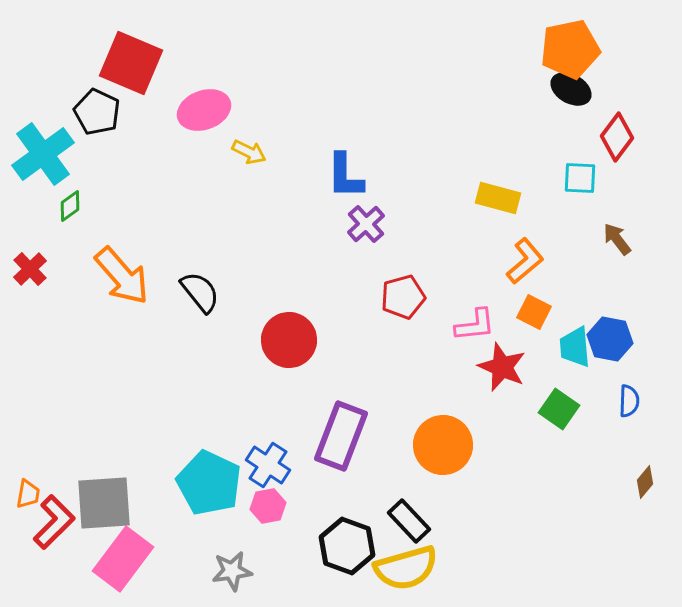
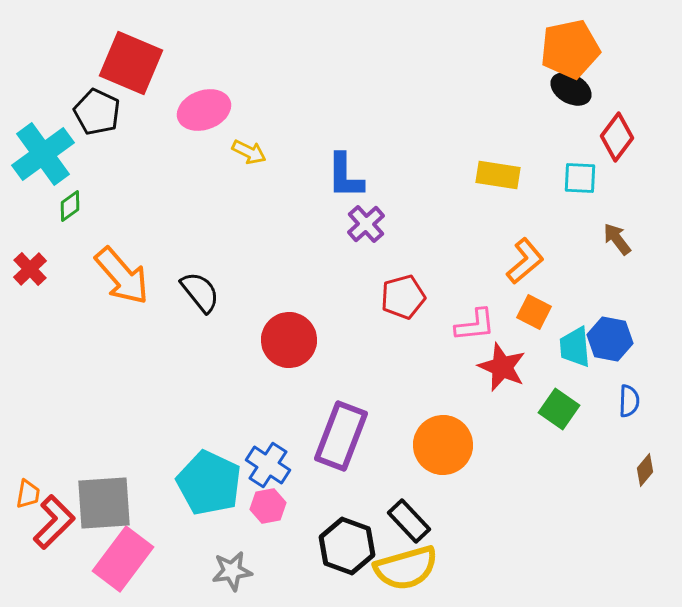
yellow rectangle at (498, 198): moved 23 px up; rotated 6 degrees counterclockwise
brown diamond at (645, 482): moved 12 px up
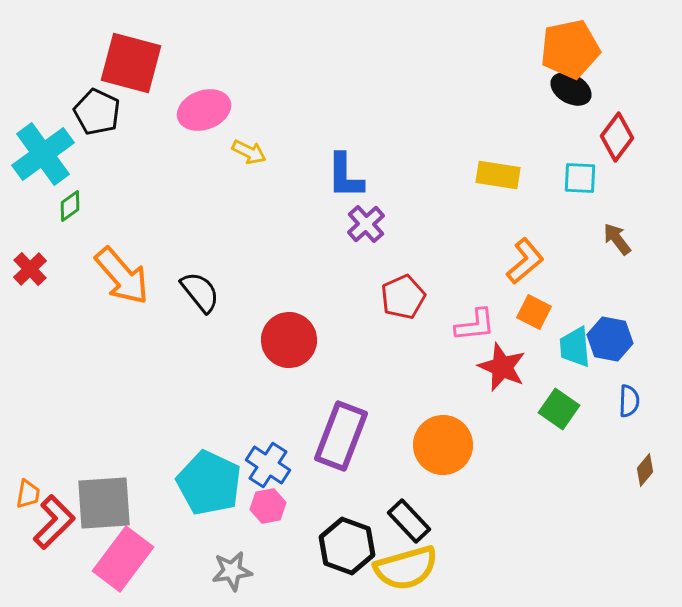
red square at (131, 63): rotated 8 degrees counterclockwise
red pentagon at (403, 297): rotated 9 degrees counterclockwise
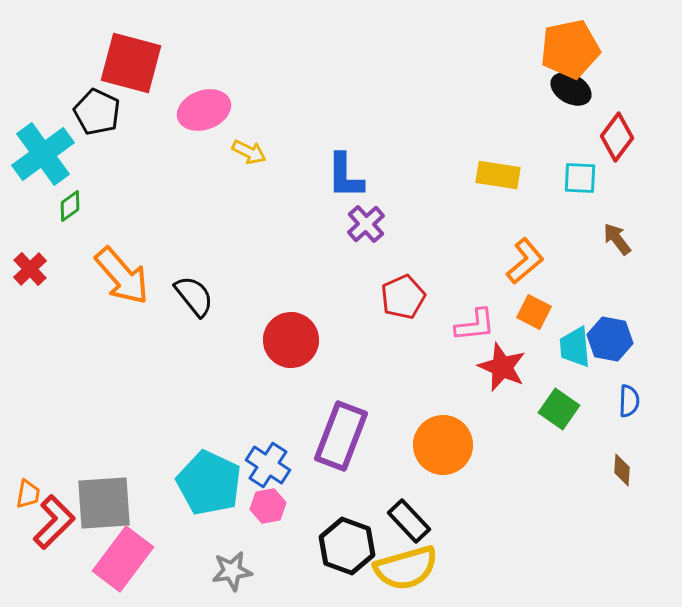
black semicircle at (200, 292): moved 6 px left, 4 px down
red circle at (289, 340): moved 2 px right
brown diamond at (645, 470): moved 23 px left; rotated 36 degrees counterclockwise
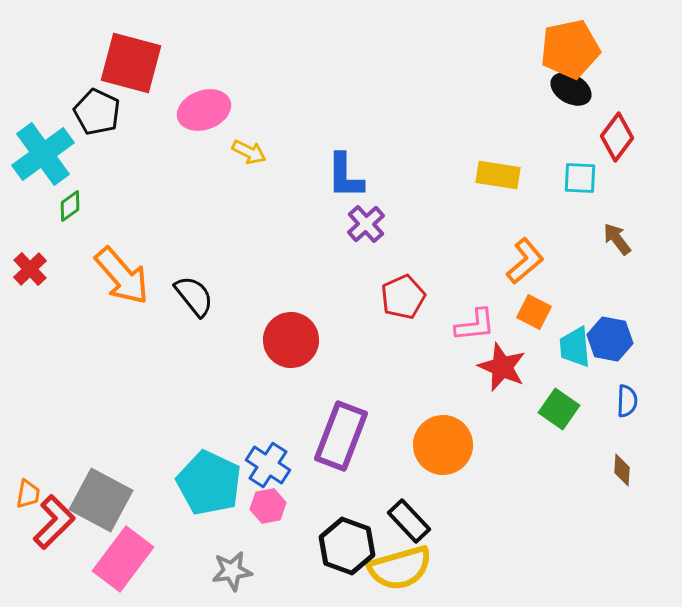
blue semicircle at (629, 401): moved 2 px left
gray square at (104, 503): moved 3 px left, 3 px up; rotated 32 degrees clockwise
yellow semicircle at (406, 568): moved 6 px left
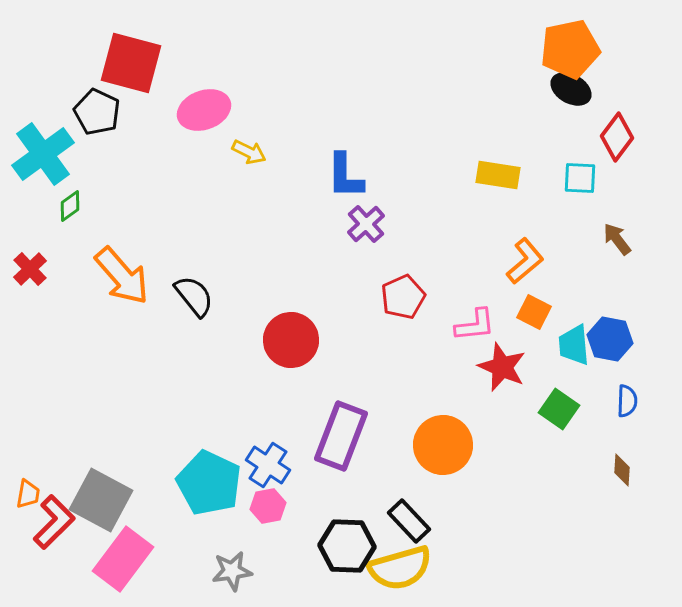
cyan trapezoid at (575, 347): moved 1 px left, 2 px up
black hexagon at (347, 546): rotated 18 degrees counterclockwise
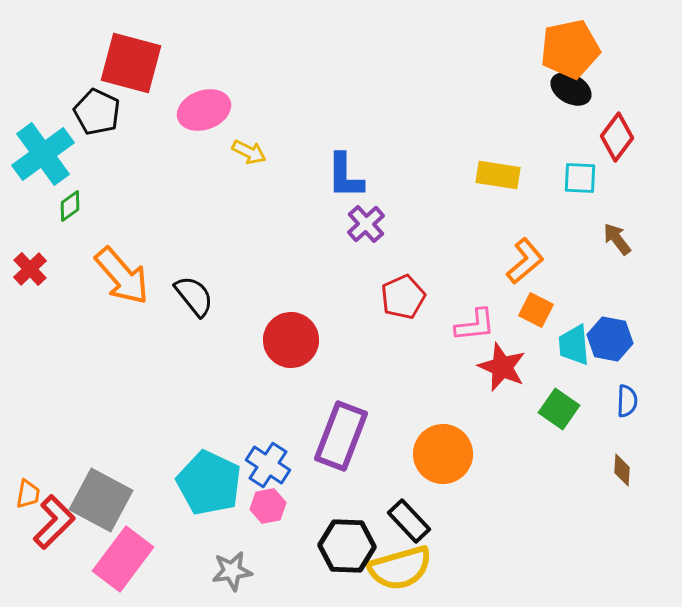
orange square at (534, 312): moved 2 px right, 2 px up
orange circle at (443, 445): moved 9 px down
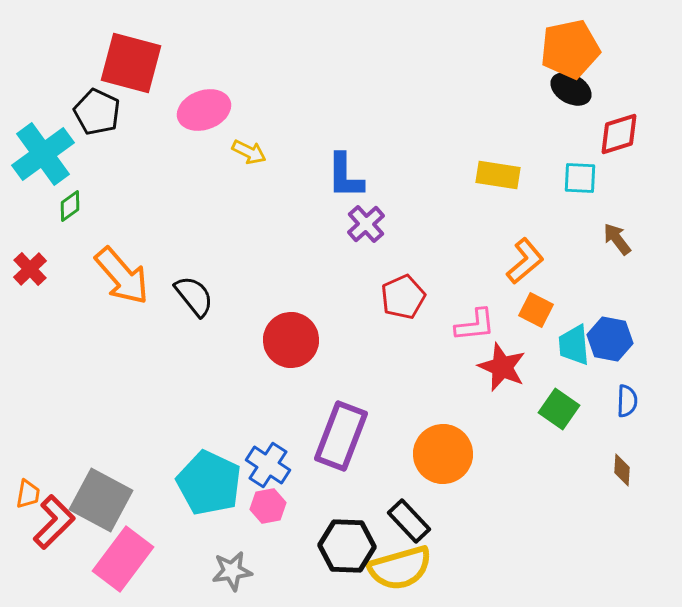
red diamond at (617, 137): moved 2 px right, 3 px up; rotated 36 degrees clockwise
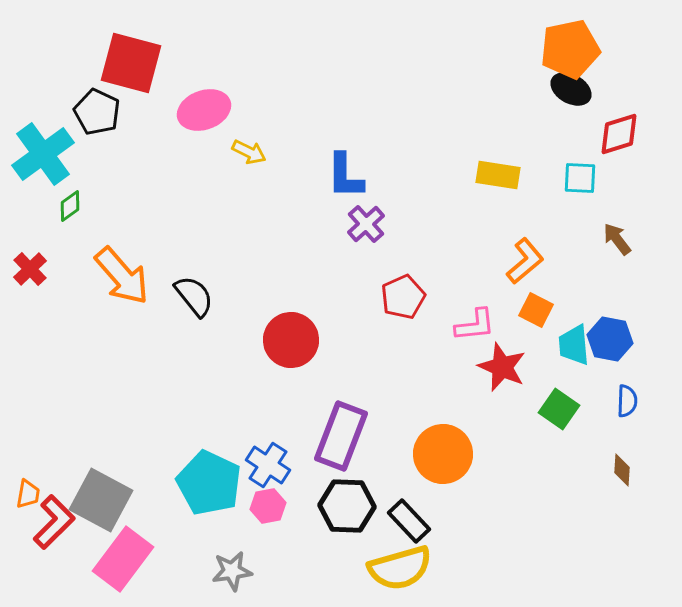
black hexagon at (347, 546): moved 40 px up
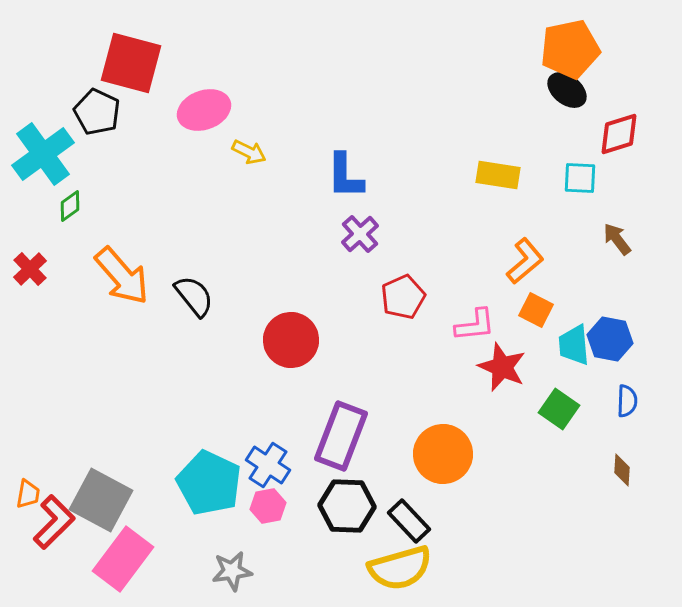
black ellipse at (571, 89): moved 4 px left, 1 px down; rotated 9 degrees clockwise
purple cross at (366, 224): moved 6 px left, 10 px down
